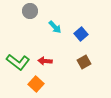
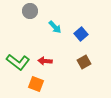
orange square: rotated 21 degrees counterclockwise
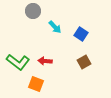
gray circle: moved 3 px right
blue square: rotated 16 degrees counterclockwise
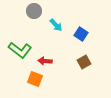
gray circle: moved 1 px right
cyan arrow: moved 1 px right, 2 px up
green L-shape: moved 2 px right, 12 px up
orange square: moved 1 px left, 5 px up
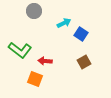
cyan arrow: moved 8 px right, 2 px up; rotated 72 degrees counterclockwise
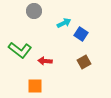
orange square: moved 7 px down; rotated 21 degrees counterclockwise
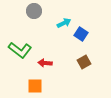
red arrow: moved 2 px down
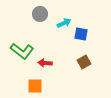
gray circle: moved 6 px right, 3 px down
blue square: rotated 24 degrees counterclockwise
green L-shape: moved 2 px right, 1 px down
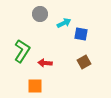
green L-shape: rotated 95 degrees counterclockwise
